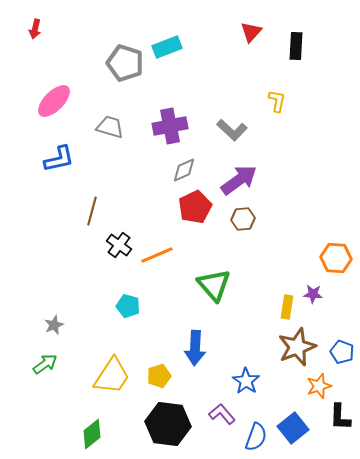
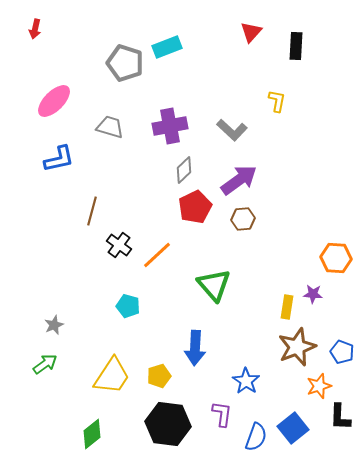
gray diamond: rotated 20 degrees counterclockwise
orange line: rotated 20 degrees counterclockwise
purple L-shape: rotated 48 degrees clockwise
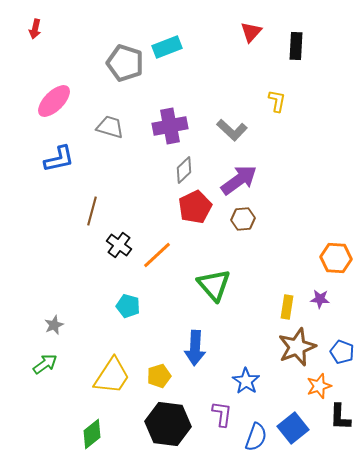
purple star: moved 7 px right, 5 px down
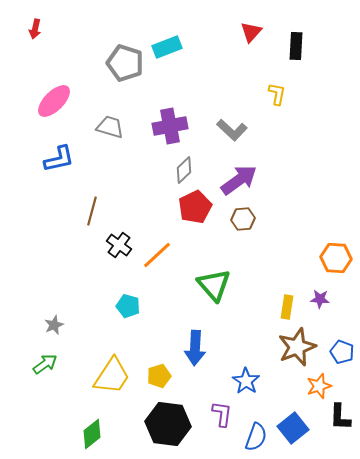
yellow L-shape: moved 7 px up
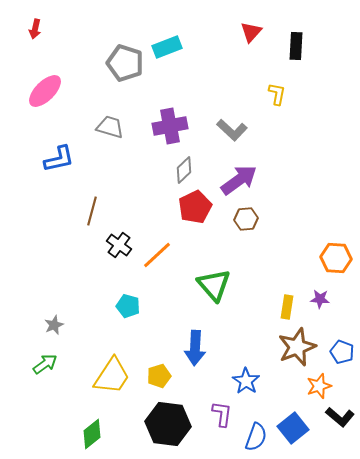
pink ellipse: moved 9 px left, 10 px up
brown hexagon: moved 3 px right
black L-shape: rotated 52 degrees counterclockwise
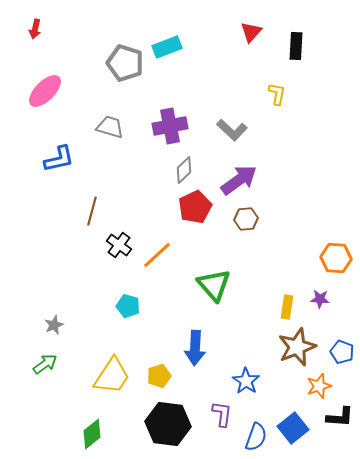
black L-shape: rotated 36 degrees counterclockwise
